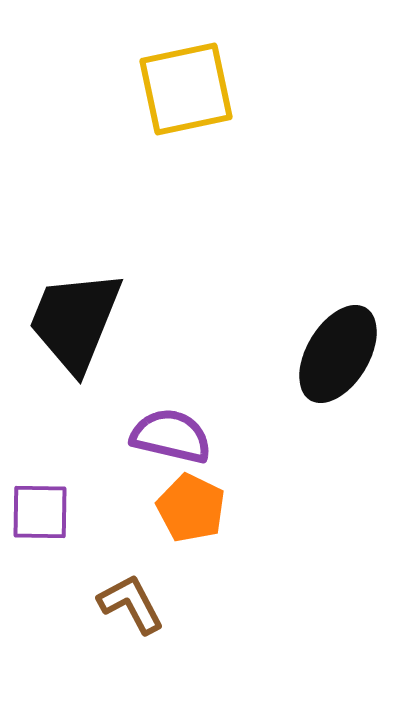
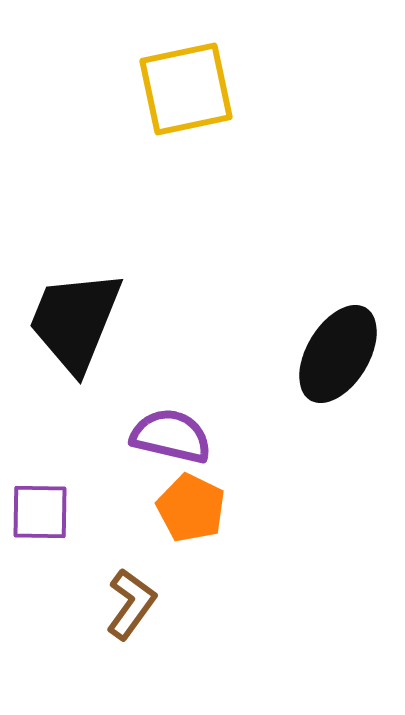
brown L-shape: rotated 64 degrees clockwise
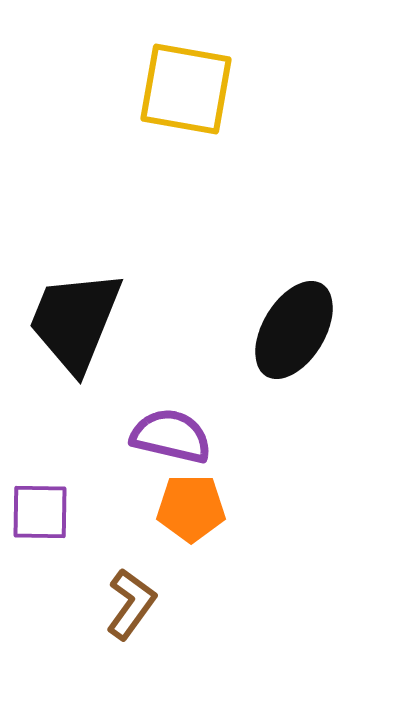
yellow square: rotated 22 degrees clockwise
black ellipse: moved 44 px left, 24 px up
orange pentagon: rotated 26 degrees counterclockwise
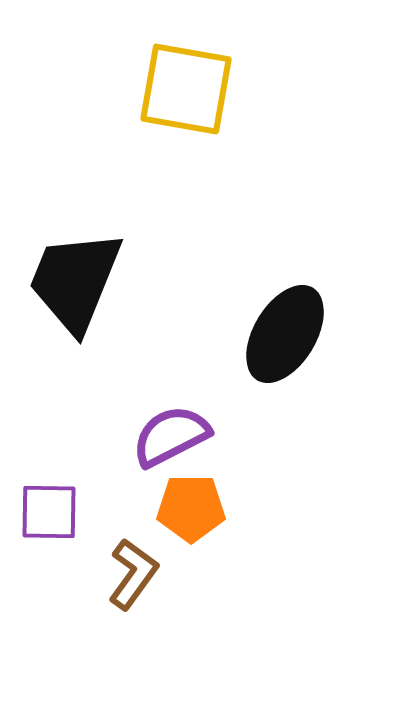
black trapezoid: moved 40 px up
black ellipse: moved 9 px left, 4 px down
purple semicircle: rotated 40 degrees counterclockwise
purple square: moved 9 px right
brown L-shape: moved 2 px right, 30 px up
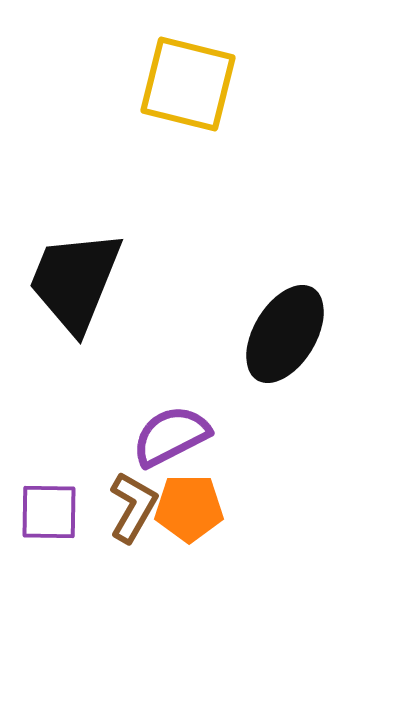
yellow square: moved 2 px right, 5 px up; rotated 4 degrees clockwise
orange pentagon: moved 2 px left
brown L-shape: moved 67 px up; rotated 6 degrees counterclockwise
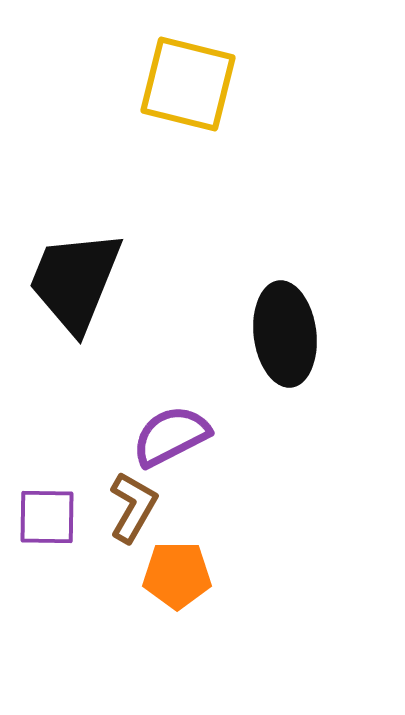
black ellipse: rotated 38 degrees counterclockwise
orange pentagon: moved 12 px left, 67 px down
purple square: moved 2 px left, 5 px down
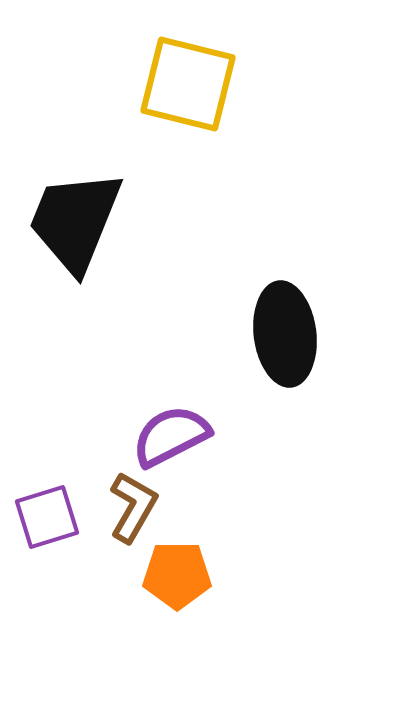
black trapezoid: moved 60 px up
purple square: rotated 18 degrees counterclockwise
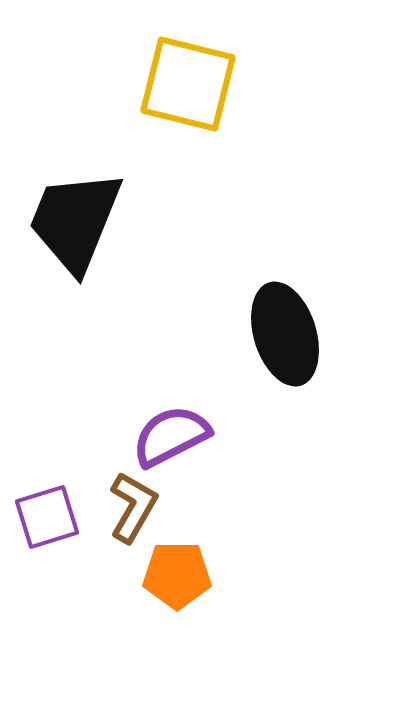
black ellipse: rotated 10 degrees counterclockwise
